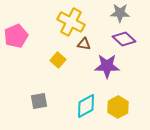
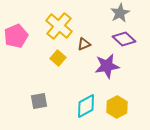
gray star: rotated 30 degrees counterclockwise
yellow cross: moved 12 px left, 4 px down; rotated 12 degrees clockwise
brown triangle: rotated 32 degrees counterclockwise
yellow square: moved 2 px up
purple star: rotated 10 degrees counterclockwise
yellow hexagon: moved 1 px left
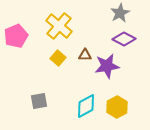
purple diamond: rotated 15 degrees counterclockwise
brown triangle: moved 1 px right, 11 px down; rotated 24 degrees clockwise
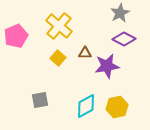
brown triangle: moved 2 px up
gray square: moved 1 px right, 1 px up
yellow hexagon: rotated 15 degrees clockwise
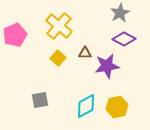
pink pentagon: moved 1 px left, 1 px up
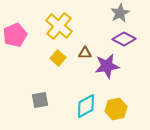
yellow hexagon: moved 1 px left, 2 px down
